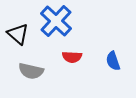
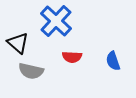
black triangle: moved 9 px down
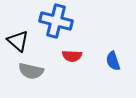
blue cross: rotated 28 degrees counterclockwise
black triangle: moved 2 px up
red semicircle: moved 1 px up
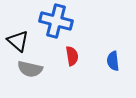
red semicircle: rotated 102 degrees counterclockwise
blue semicircle: rotated 12 degrees clockwise
gray semicircle: moved 1 px left, 2 px up
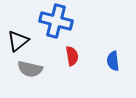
black triangle: rotated 40 degrees clockwise
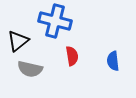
blue cross: moved 1 px left
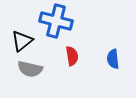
blue cross: moved 1 px right
black triangle: moved 4 px right
blue semicircle: moved 2 px up
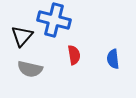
blue cross: moved 2 px left, 1 px up
black triangle: moved 5 px up; rotated 10 degrees counterclockwise
red semicircle: moved 2 px right, 1 px up
